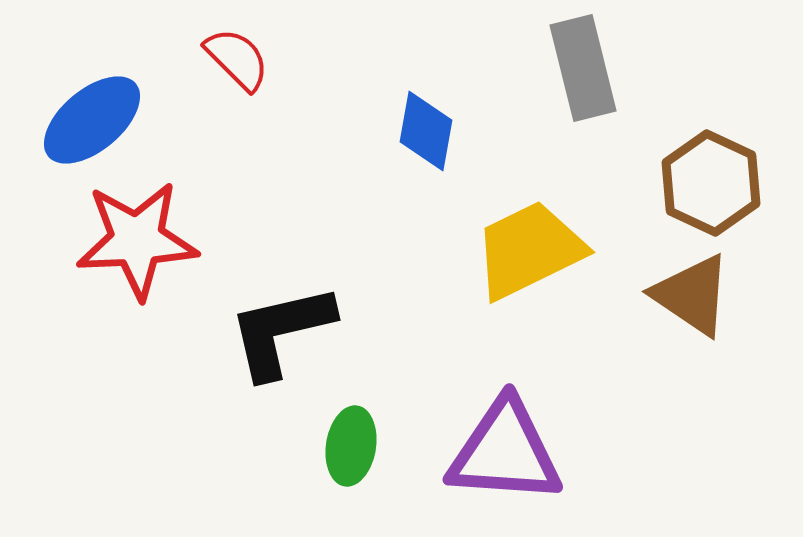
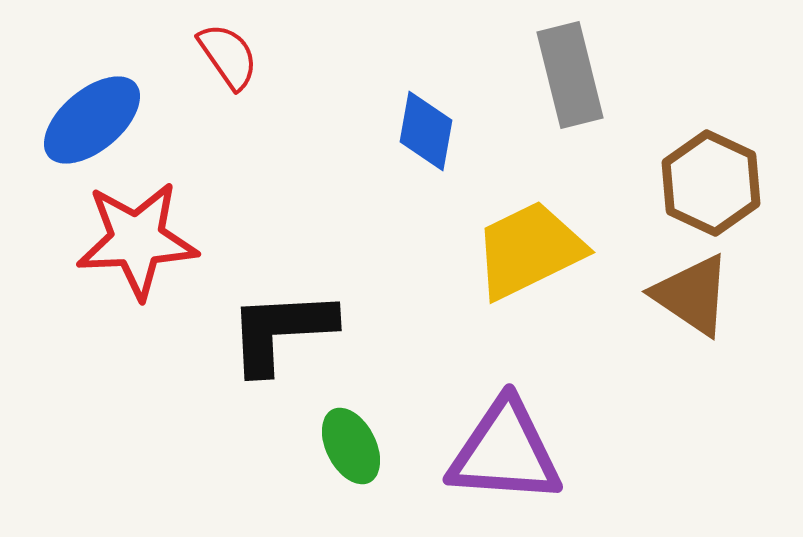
red semicircle: moved 9 px left, 3 px up; rotated 10 degrees clockwise
gray rectangle: moved 13 px left, 7 px down
black L-shape: rotated 10 degrees clockwise
green ellipse: rotated 36 degrees counterclockwise
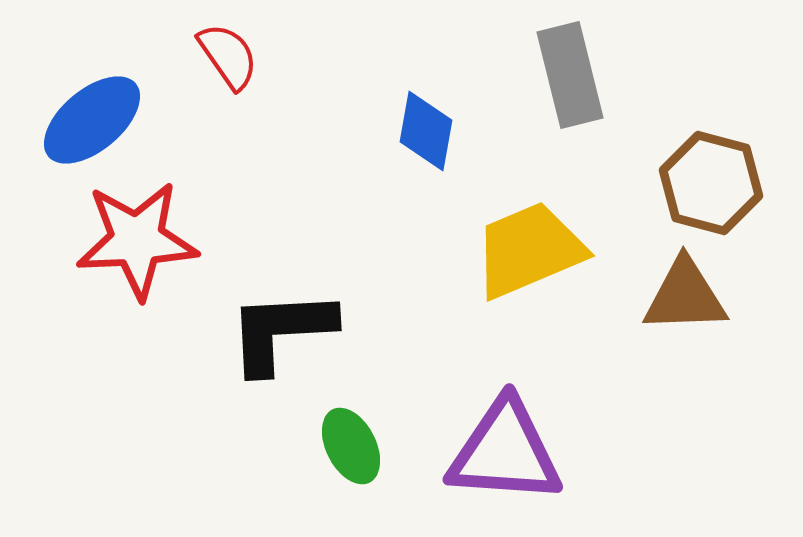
brown hexagon: rotated 10 degrees counterclockwise
yellow trapezoid: rotated 3 degrees clockwise
brown triangle: moved 7 px left, 1 px down; rotated 36 degrees counterclockwise
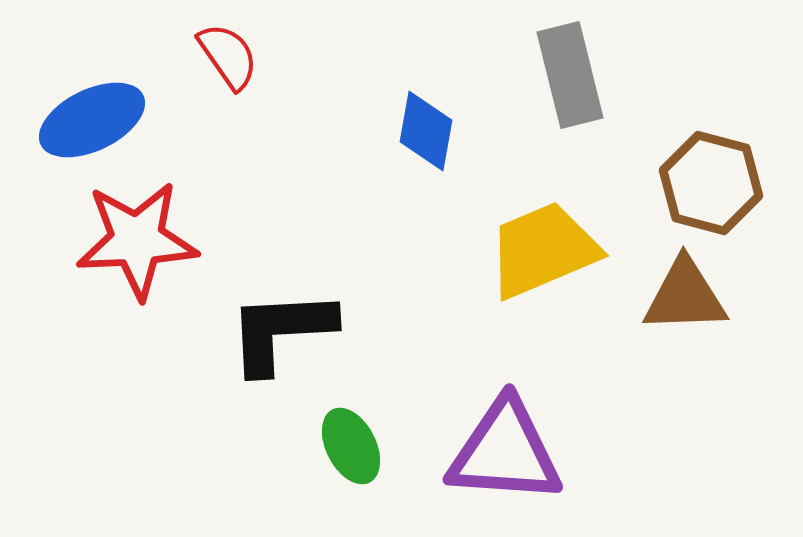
blue ellipse: rotated 14 degrees clockwise
yellow trapezoid: moved 14 px right
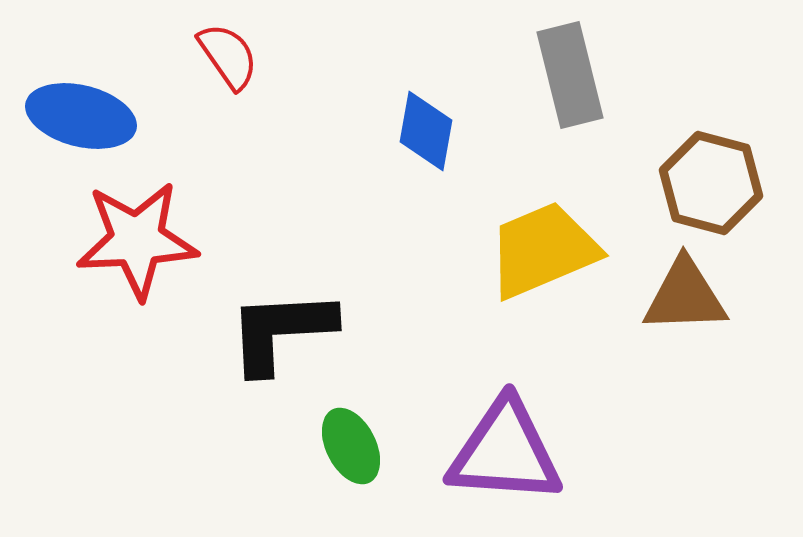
blue ellipse: moved 11 px left, 4 px up; rotated 40 degrees clockwise
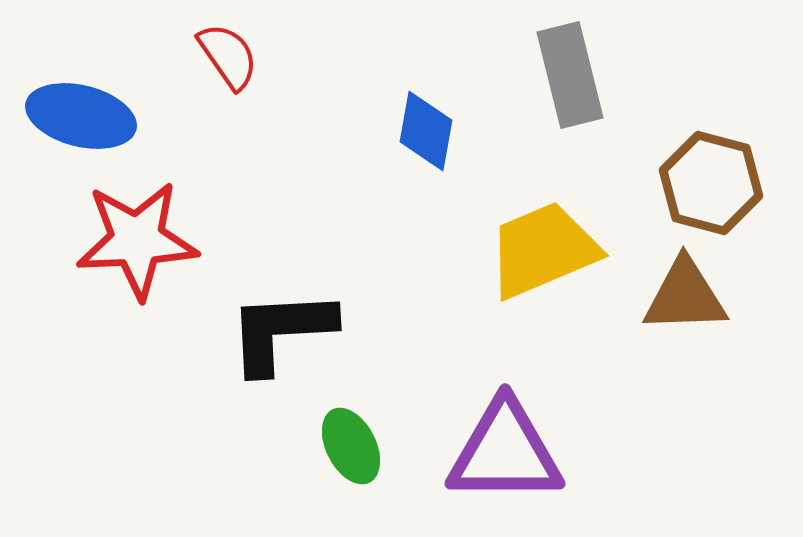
purple triangle: rotated 4 degrees counterclockwise
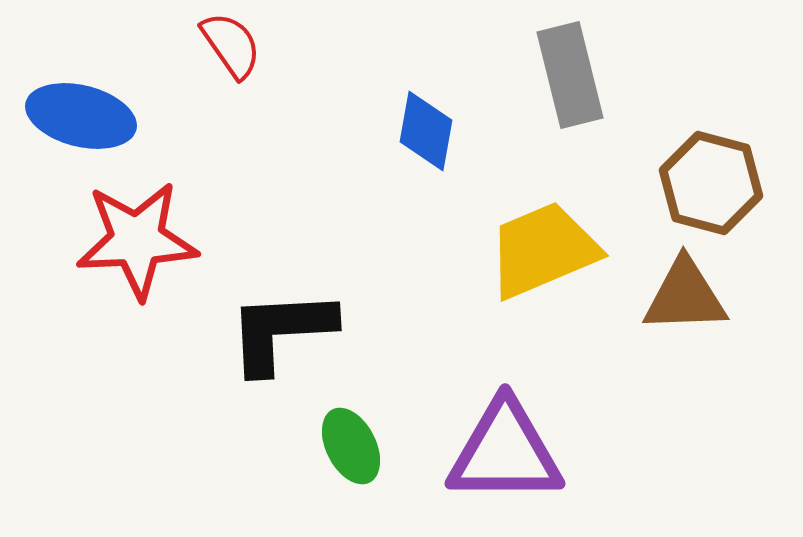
red semicircle: moved 3 px right, 11 px up
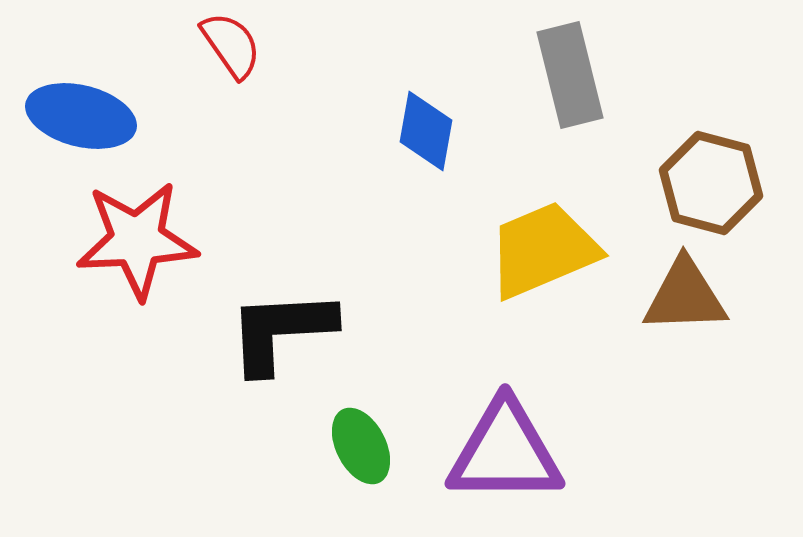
green ellipse: moved 10 px right
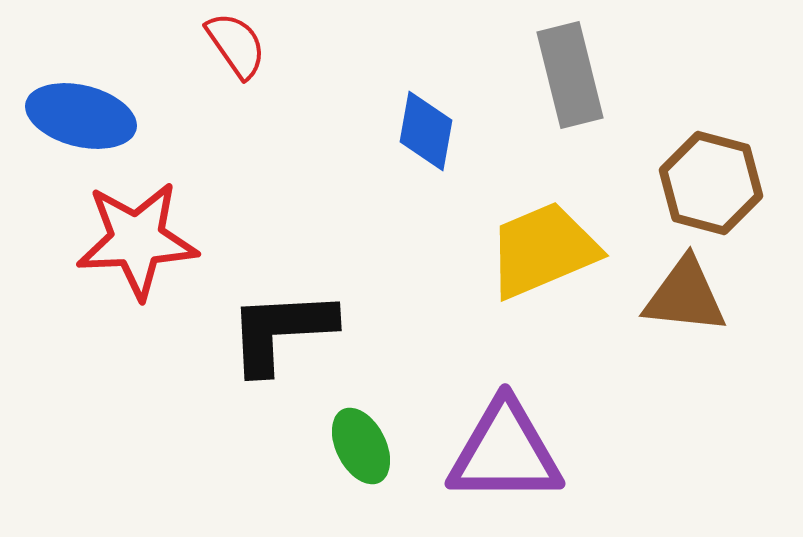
red semicircle: moved 5 px right
brown triangle: rotated 8 degrees clockwise
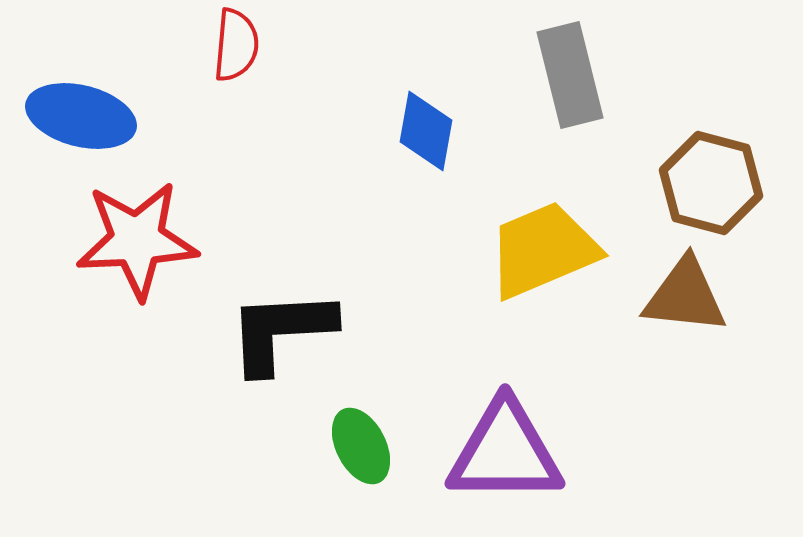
red semicircle: rotated 40 degrees clockwise
